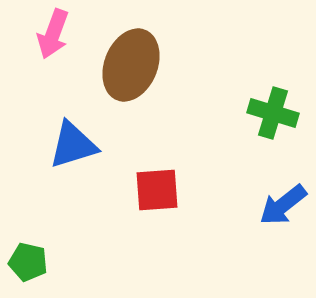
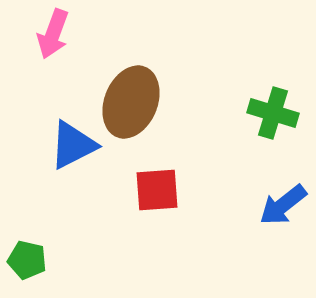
brown ellipse: moved 37 px down
blue triangle: rotated 10 degrees counterclockwise
green pentagon: moved 1 px left, 2 px up
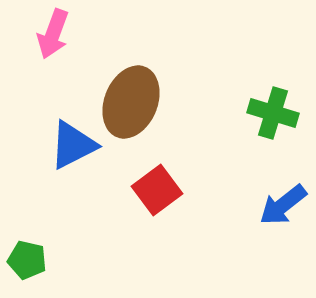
red square: rotated 33 degrees counterclockwise
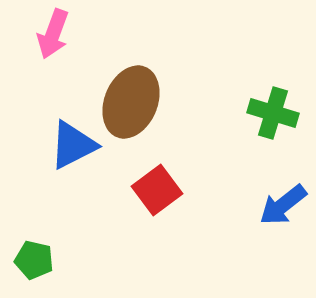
green pentagon: moved 7 px right
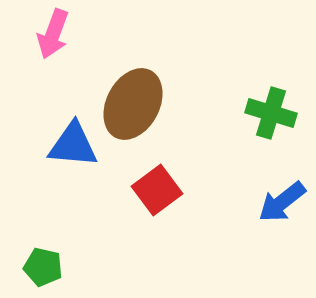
brown ellipse: moved 2 px right, 2 px down; rotated 6 degrees clockwise
green cross: moved 2 px left
blue triangle: rotated 32 degrees clockwise
blue arrow: moved 1 px left, 3 px up
green pentagon: moved 9 px right, 7 px down
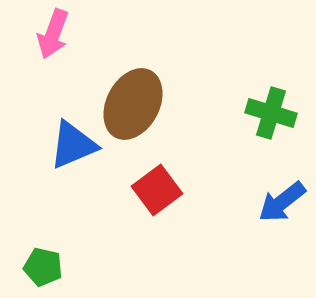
blue triangle: rotated 28 degrees counterclockwise
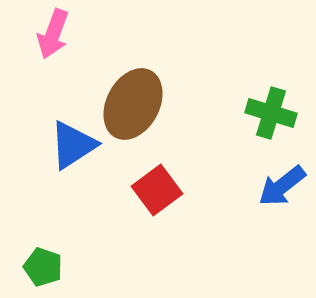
blue triangle: rotated 10 degrees counterclockwise
blue arrow: moved 16 px up
green pentagon: rotated 6 degrees clockwise
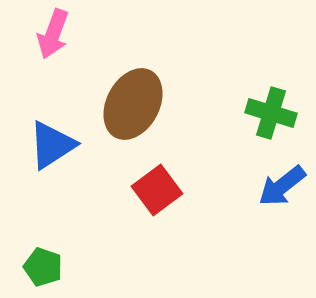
blue triangle: moved 21 px left
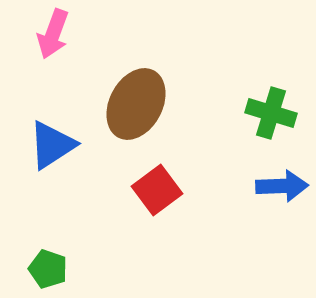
brown ellipse: moved 3 px right
blue arrow: rotated 144 degrees counterclockwise
green pentagon: moved 5 px right, 2 px down
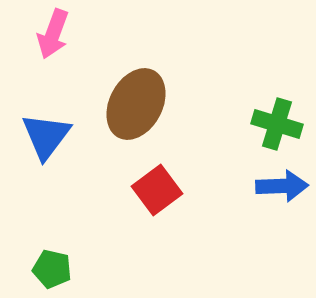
green cross: moved 6 px right, 11 px down
blue triangle: moved 6 px left, 9 px up; rotated 20 degrees counterclockwise
green pentagon: moved 4 px right; rotated 6 degrees counterclockwise
